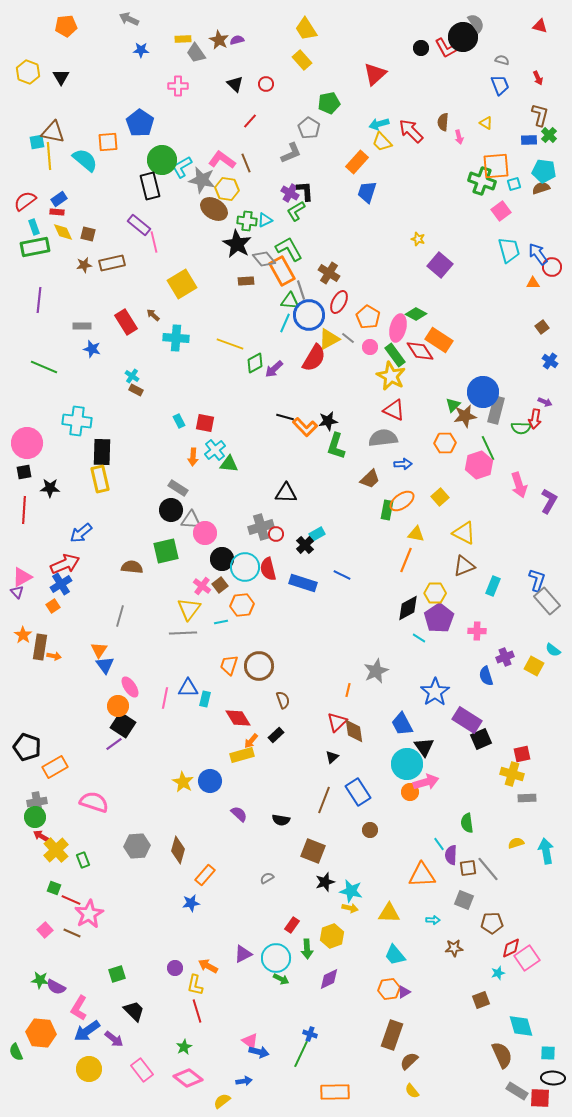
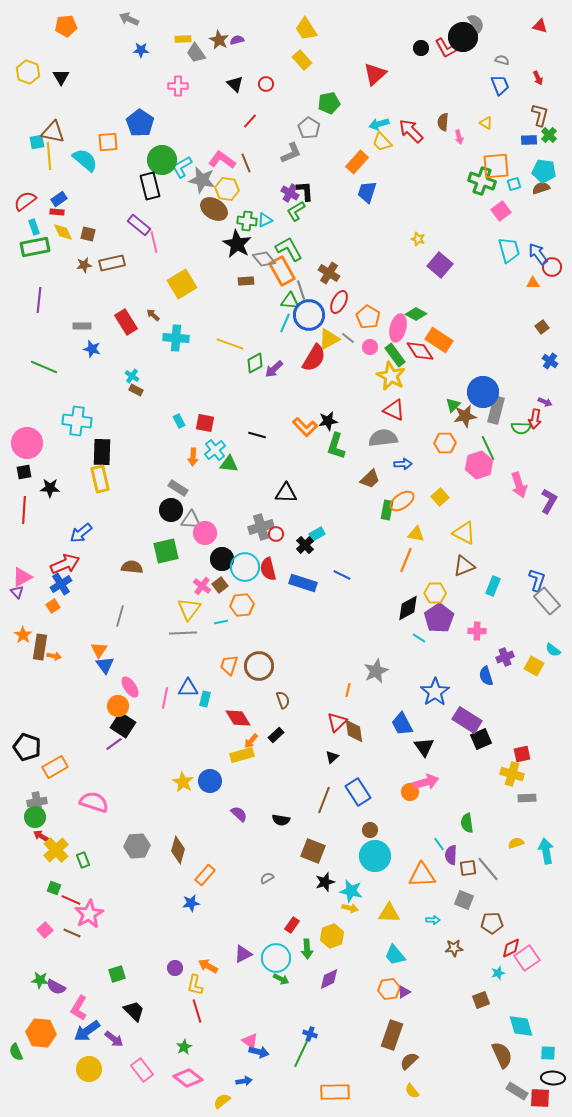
black line at (285, 417): moved 28 px left, 18 px down
cyan circle at (407, 764): moved 32 px left, 92 px down
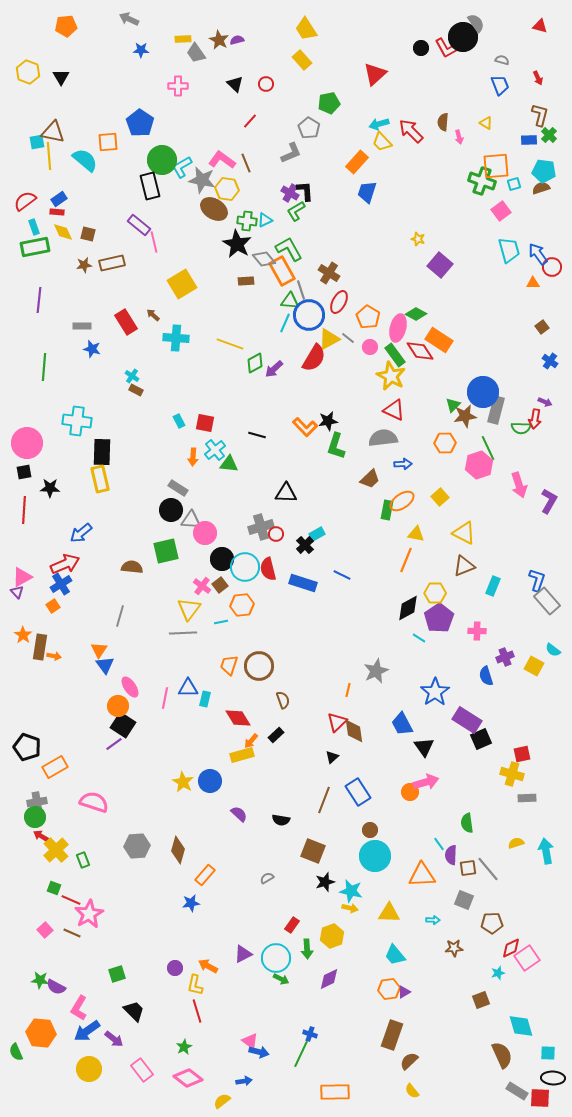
green line at (44, 367): rotated 72 degrees clockwise
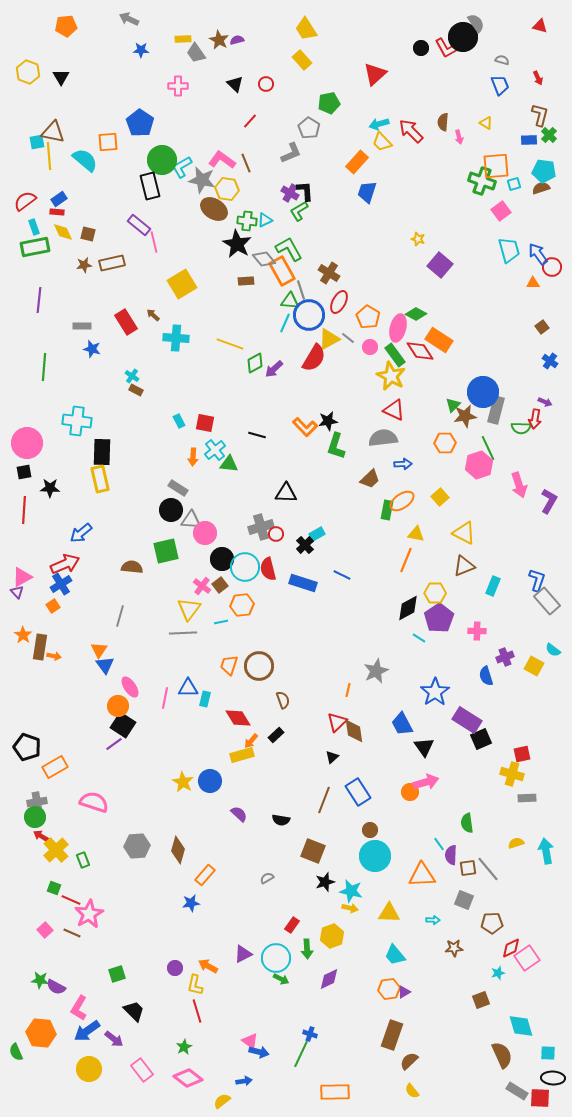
green L-shape at (296, 211): moved 3 px right
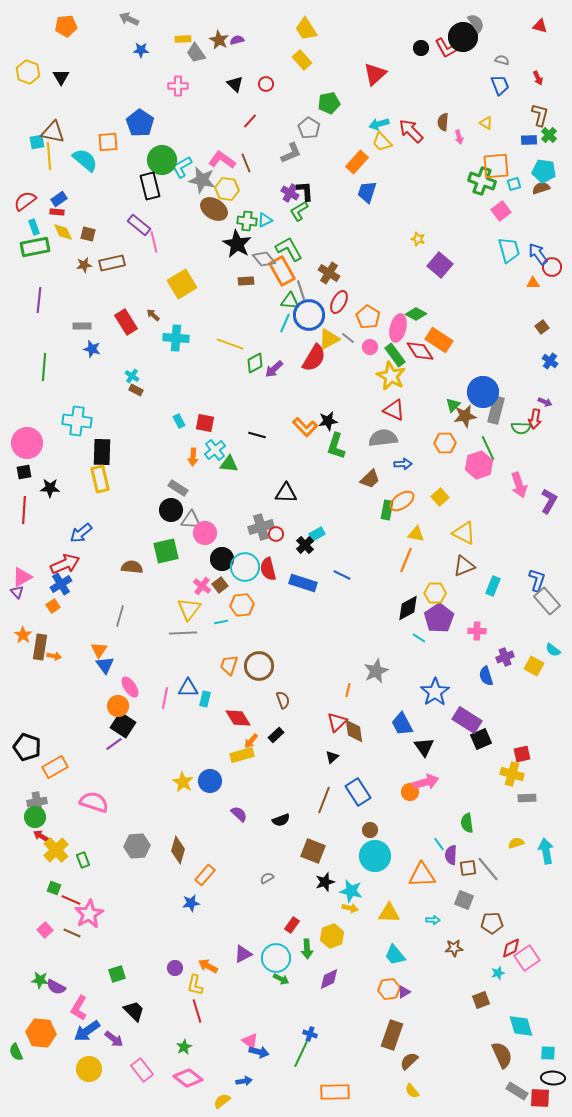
black semicircle at (281, 820): rotated 30 degrees counterclockwise
